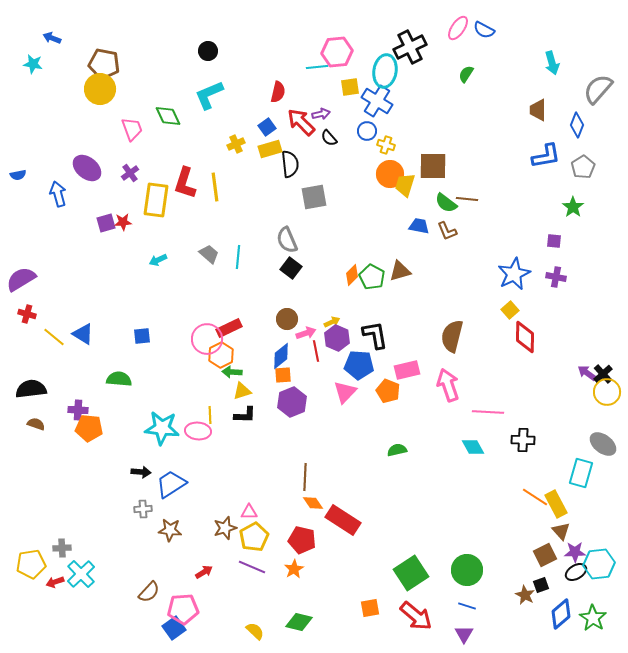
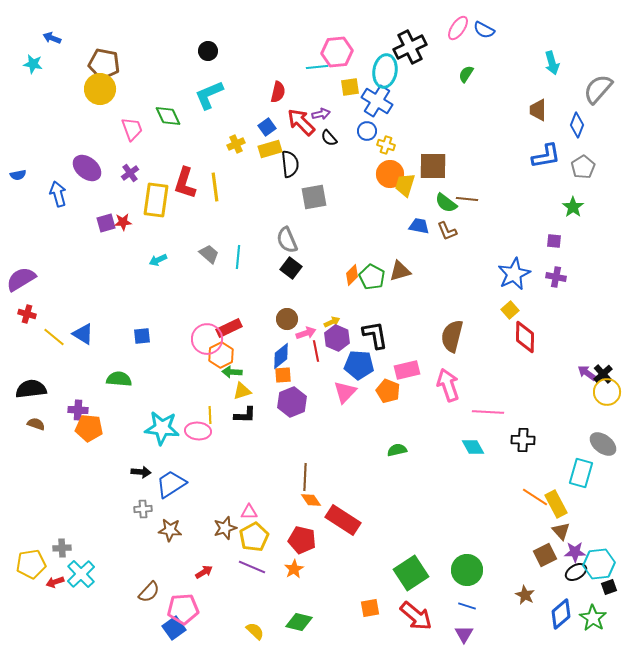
orange diamond at (313, 503): moved 2 px left, 3 px up
black square at (541, 585): moved 68 px right, 2 px down
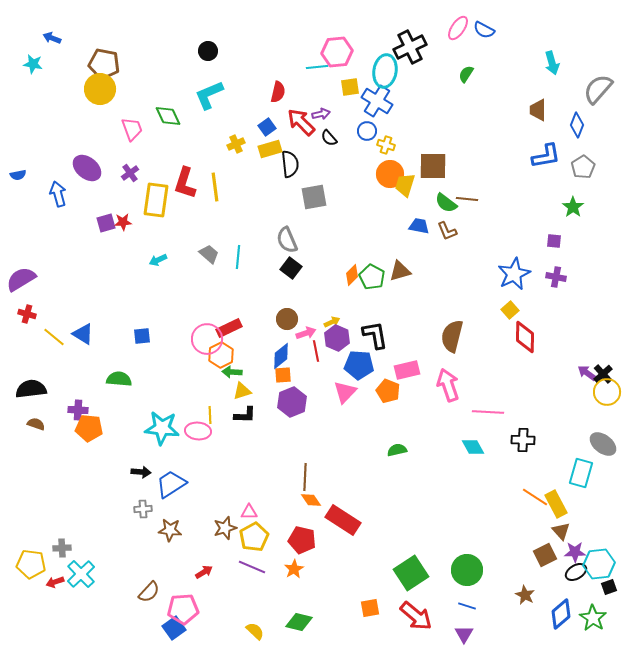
yellow pentagon at (31, 564): rotated 16 degrees clockwise
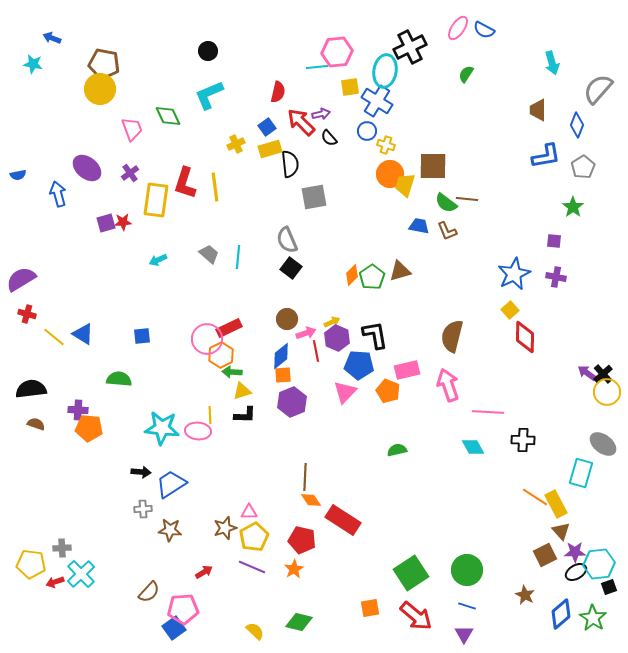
green pentagon at (372, 277): rotated 10 degrees clockwise
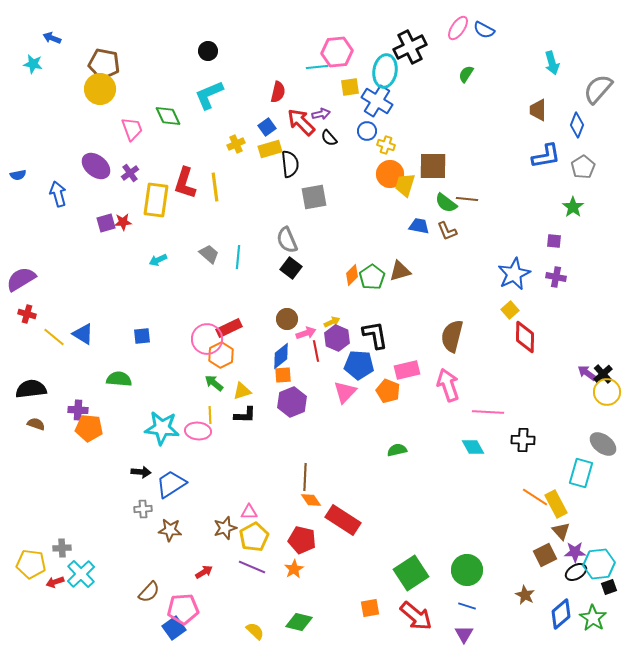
purple ellipse at (87, 168): moved 9 px right, 2 px up
green arrow at (232, 372): moved 18 px left, 11 px down; rotated 36 degrees clockwise
